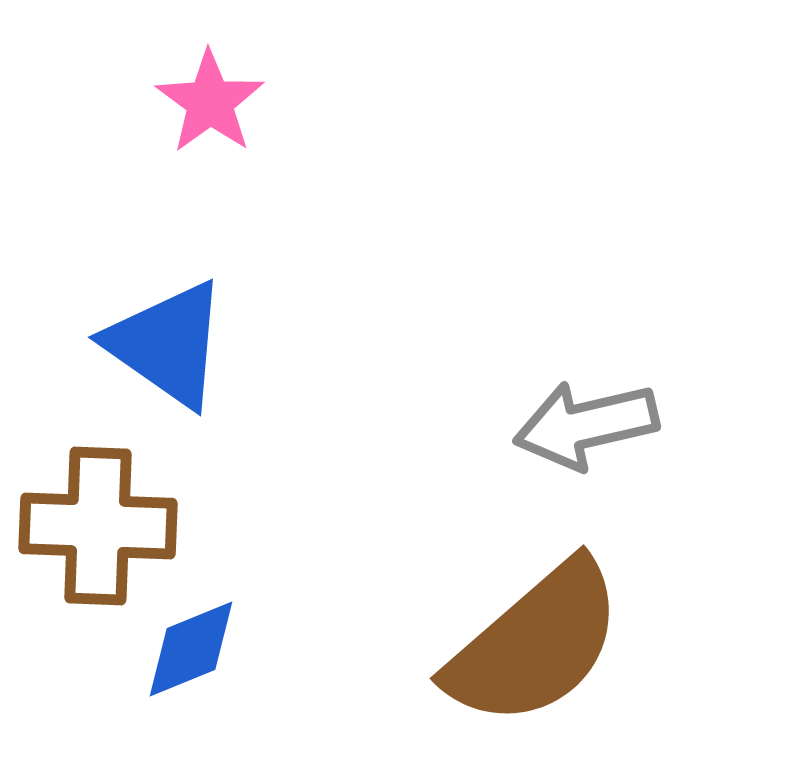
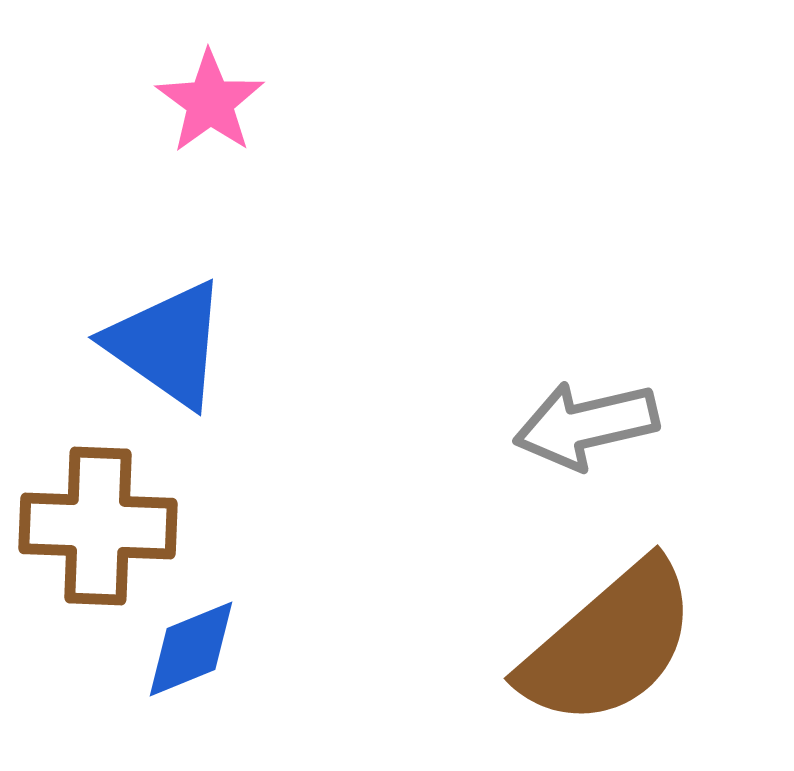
brown semicircle: moved 74 px right
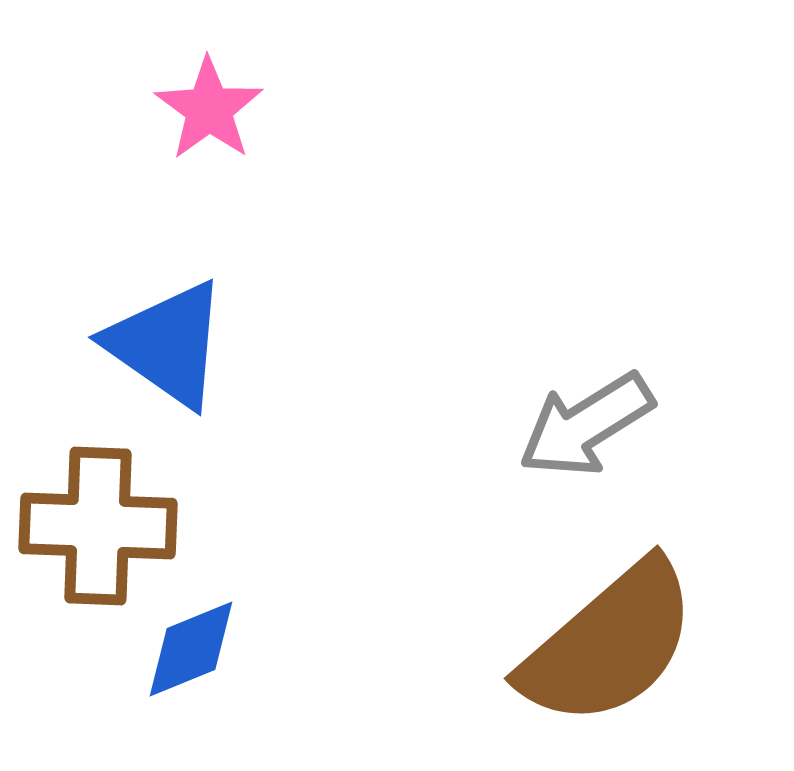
pink star: moved 1 px left, 7 px down
gray arrow: rotated 19 degrees counterclockwise
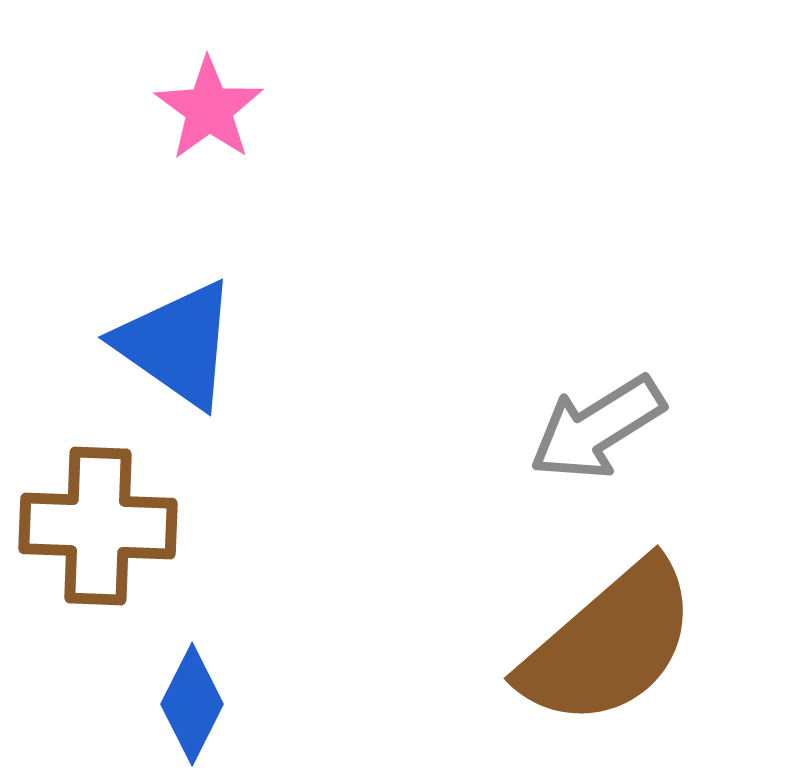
blue triangle: moved 10 px right
gray arrow: moved 11 px right, 3 px down
blue diamond: moved 1 px right, 55 px down; rotated 41 degrees counterclockwise
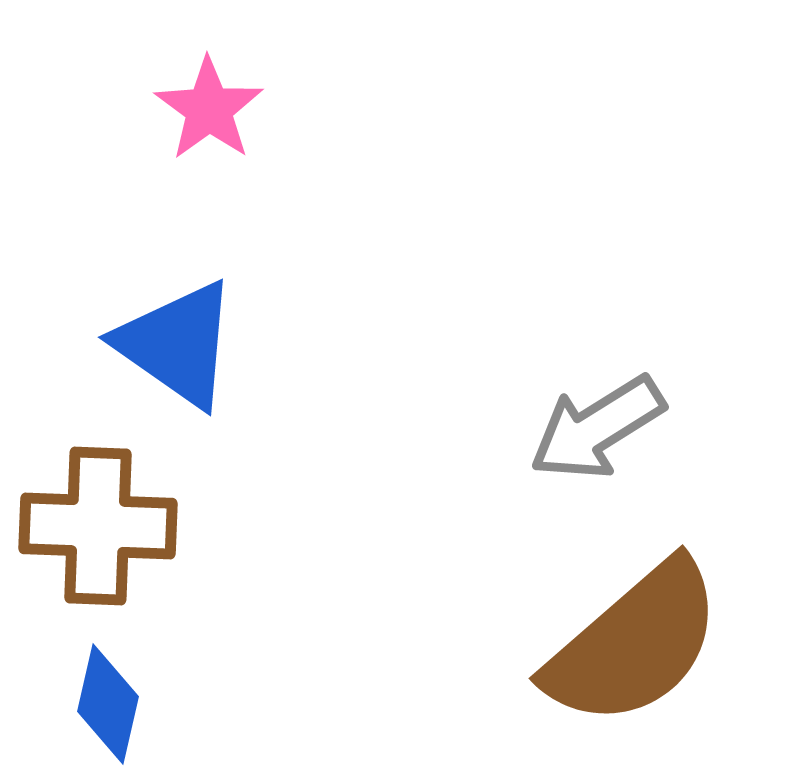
brown semicircle: moved 25 px right
blue diamond: moved 84 px left; rotated 14 degrees counterclockwise
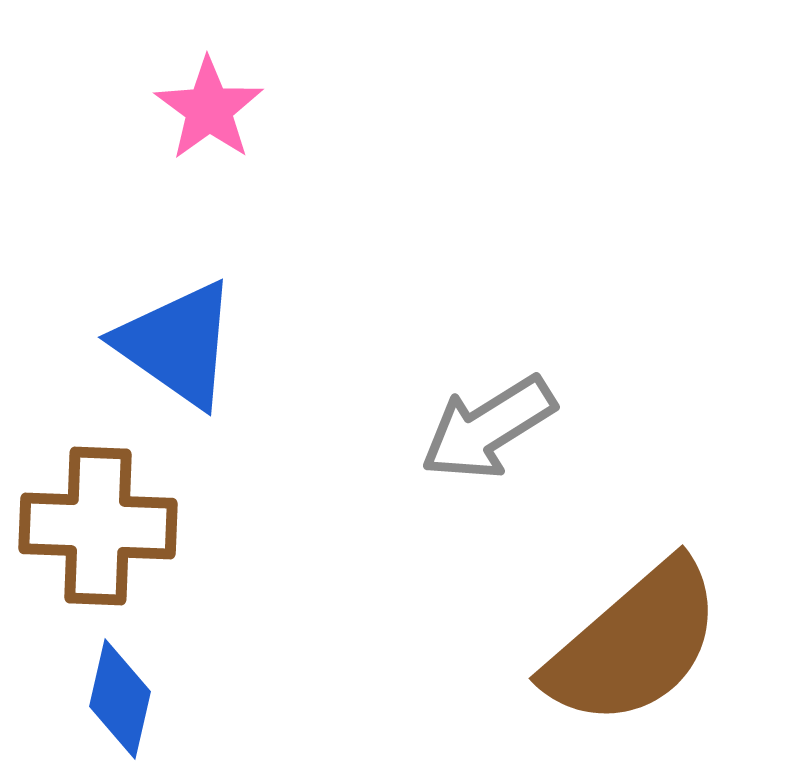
gray arrow: moved 109 px left
blue diamond: moved 12 px right, 5 px up
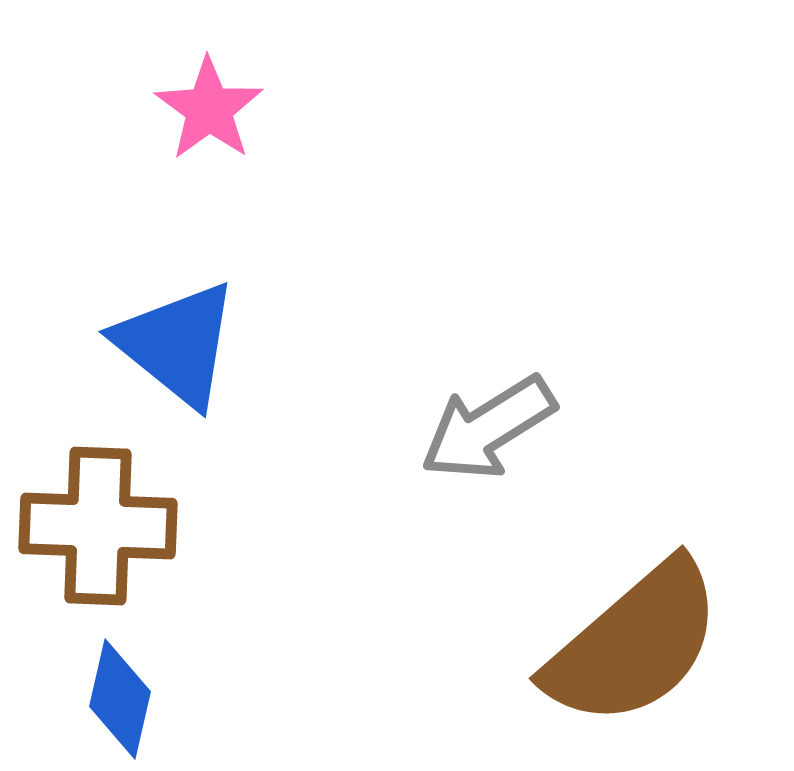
blue triangle: rotated 4 degrees clockwise
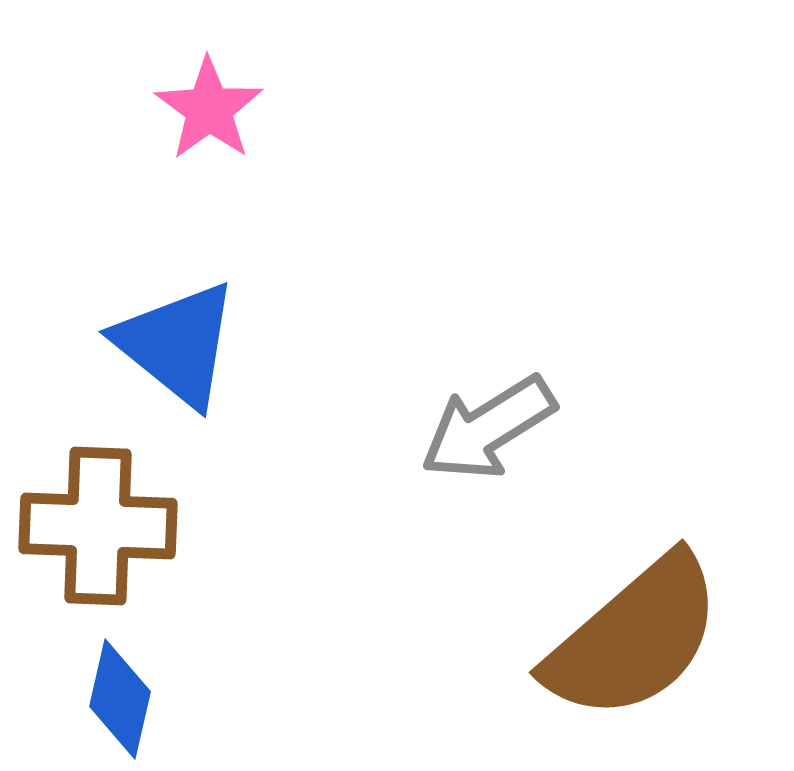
brown semicircle: moved 6 px up
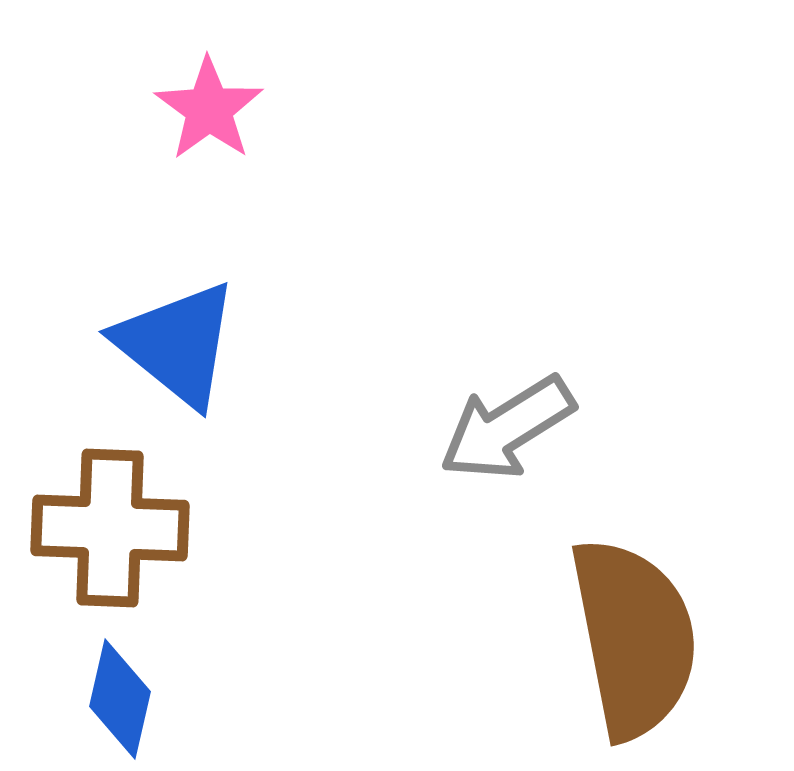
gray arrow: moved 19 px right
brown cross: moved 12 px right, 2 px down
brown semicircle: rotated 60 degrees counterclockwise
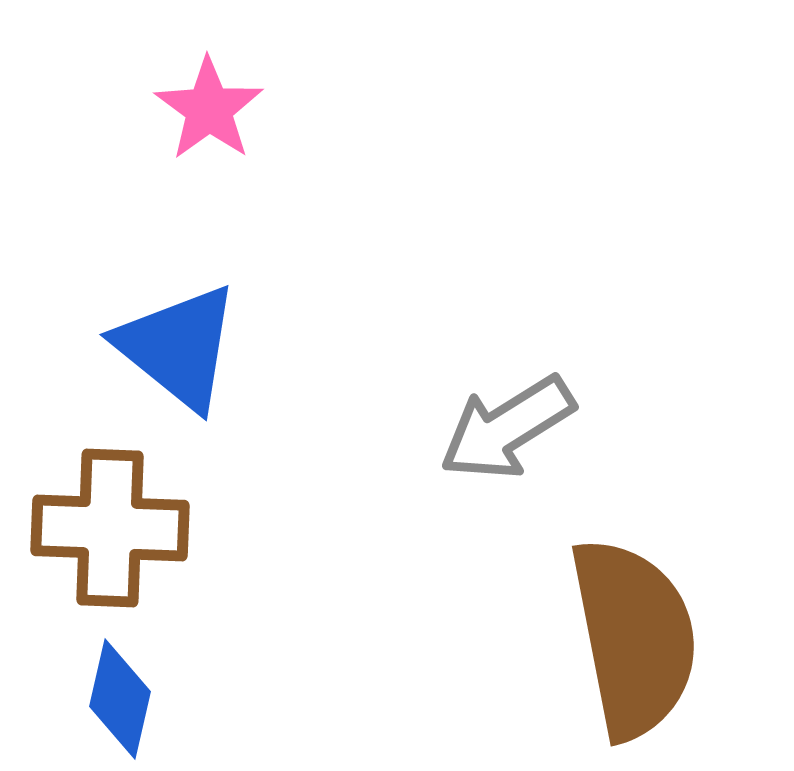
blue triangle: moved 1 px right, 3 px down
